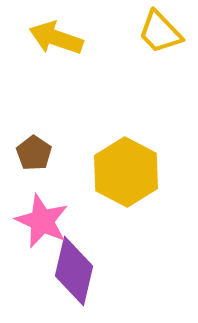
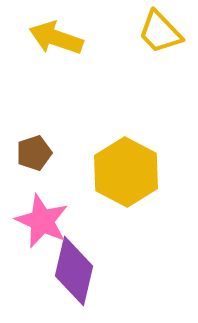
brown pentagon: rotated 20 degrees clockwise
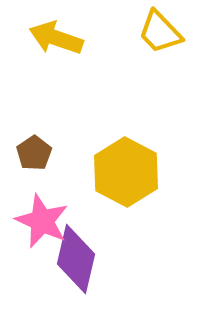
brown pentagon: rotated 16 degrees counterclockwise
purple diamond: moved 2 px right, 12 px up
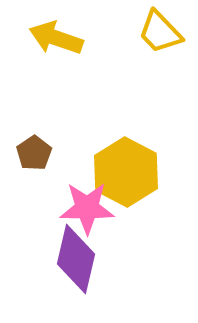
pink star: moved 45 px right, 13 px up; rotated 24 degrees counterclockwise
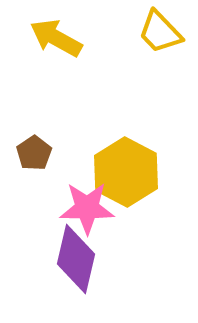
yellow arrow: rotated 10 degrees clockwise
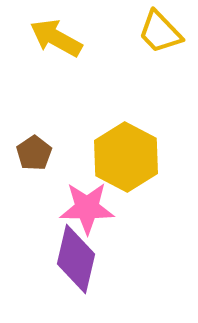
yellow hexagon: moved 15 px up
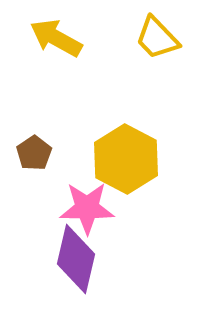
yellow trapezoid: moved 3 px left, 6 px down
yellow hexagon: moved 2 px down
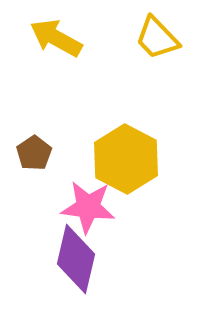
pink star: moved 1 px right, 1 px up; rotated 6 degrees clockwise
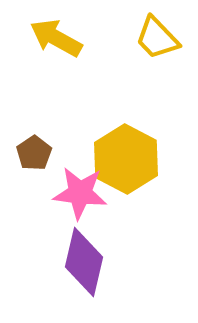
pink star: moved 8 px left, 14 px up
purple diamond: moved 8 px right, 3 px down
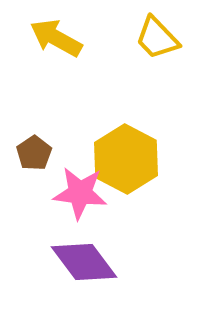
purple diamond: rotated 50 degrees counterclockwise
